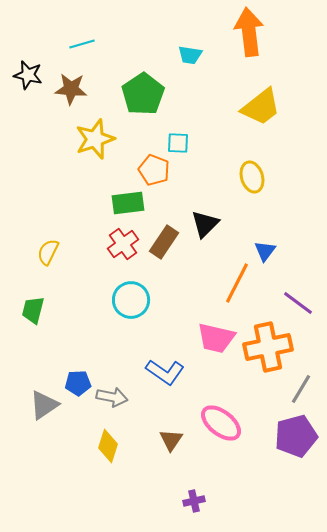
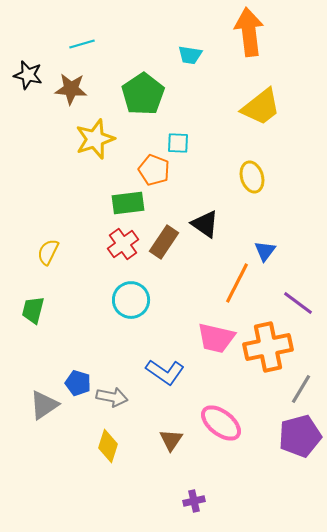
black triangle: rotated 40 degrees counterclockwise
blue pentagon: rotated 20 degrees clockwise
purple pentagon: moved 4 px right
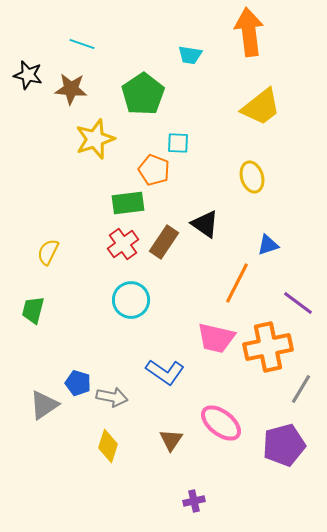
cyan line: rotated 35 degrees clockwise
blue triangle: moved 3 px right, 6 px up; rotated 35 degrees clockwise
purple pentagon: moved 16 px left, 9 px down
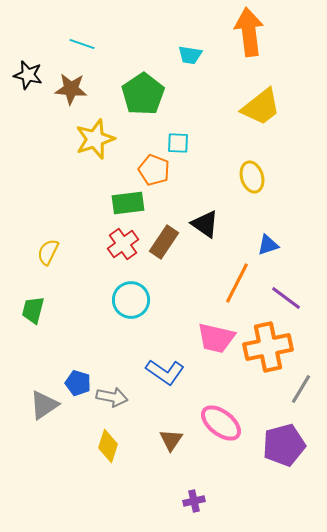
purple line: moved 12 px left, 5 px up
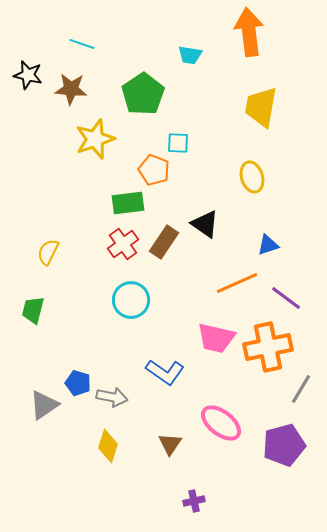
yellow trapezoid: rotated 138 degrees clockwise
orange line: rotated 39 degrees clockwise
brown triangle: moved 1 px left, 4 px down
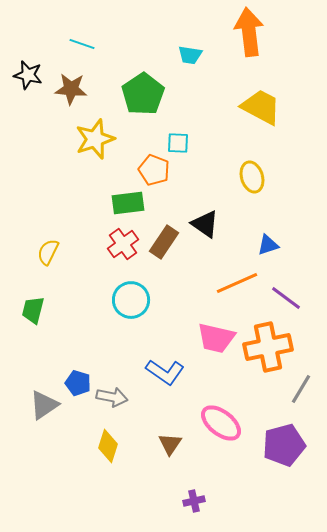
yellow trapezoid: rotated 108 degrees clockwise
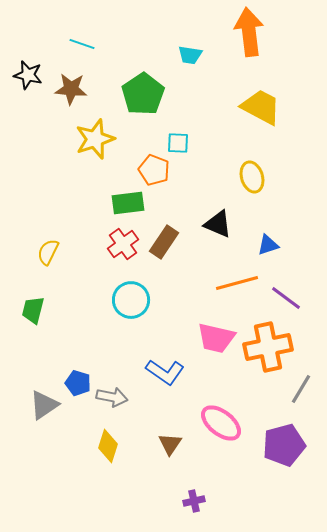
black triangle: moved 13 px right; rotated 12 degrees counterclockwise
orange line: rotated 9 degrees clockwise
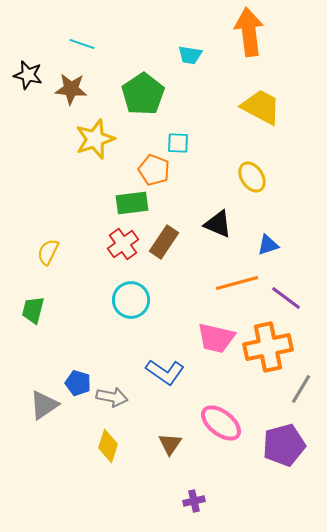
yellow ellipse: rotated 16 degrees counterclockwise
green rectangle: moved 4 px right
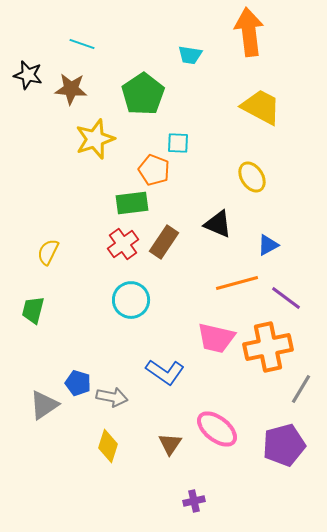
blue triangle: rotated 10 degrees counterclockwise
pink ellipse: moved 4 px left, 6 px down
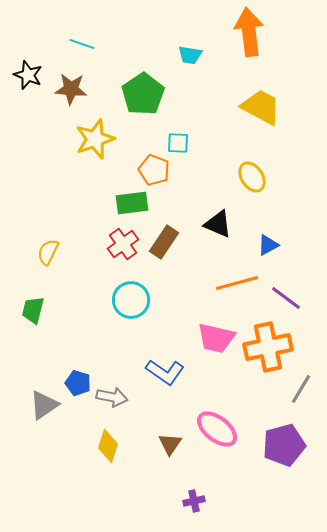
black star: rotated 8 degrees clockwise
